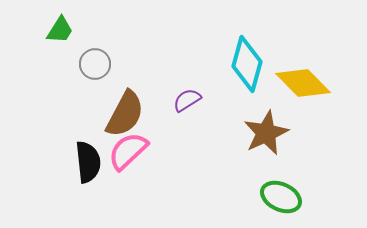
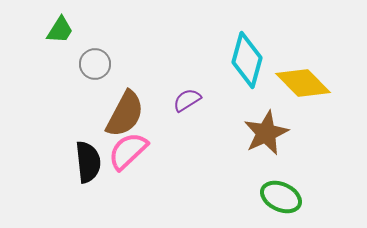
cyan diamond: moved 4 px up
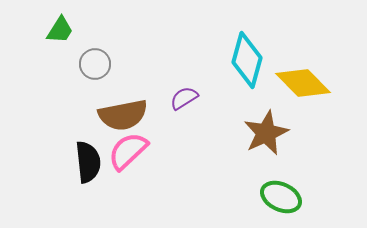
purple semicircle: moved 3 px left, 2 px up
brown semicircle: moved 2 px left, 1 px down; rotated 51 degrees clockwise
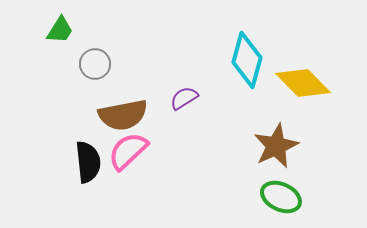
brown star: moved 10 px right, 13 px down
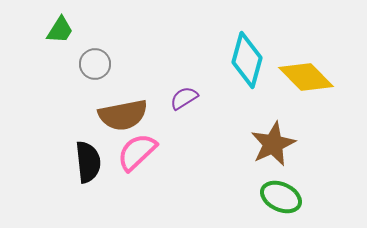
yellow diamond: moved 3 px right, 6 px up
brown star: moved 3 px left, 2 px up
pink semicircle: moved 9 px right, 1 px down
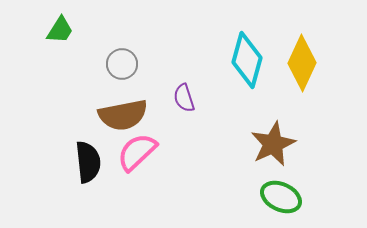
gray circle: moved 27 px right
yellow diamond: moved 4 px left, 14 px up; rotated 70 degrees clockwise
purple semicircle: rotated 76 degrees counterclockwise
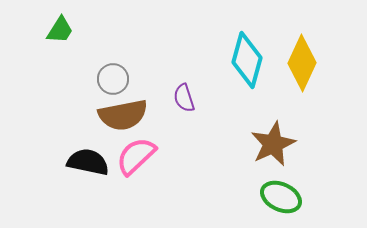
gray circle: moved 9 px left, 15 px down
pink semicircle: moved 1 px left, 4 px down
black semicircle: rotated 72 degrees counterclockwise
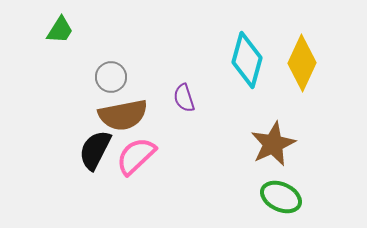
gray circle: moved 2 px left, 2 px up
black semicircle: moved 7 px right, 12 px up; rotated 75 degrees counterclockwise
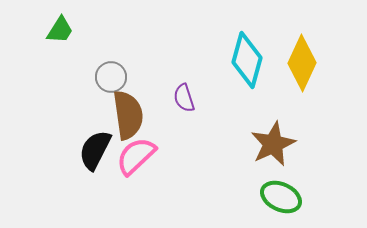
brown semicircle: moved 5 px right; rotated 87 degrees counterclockwise
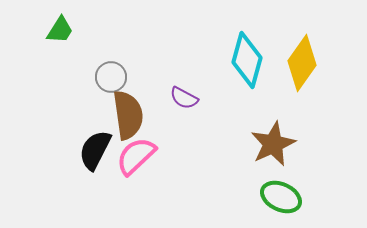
yellow diamond: rotated 10 degrees clockwise
purple semicircle: rotated 44 degrees counterclockwise
